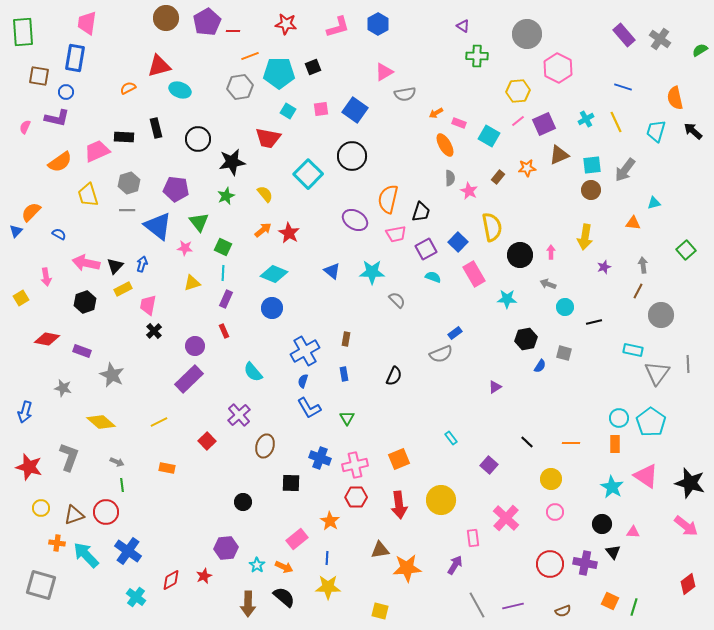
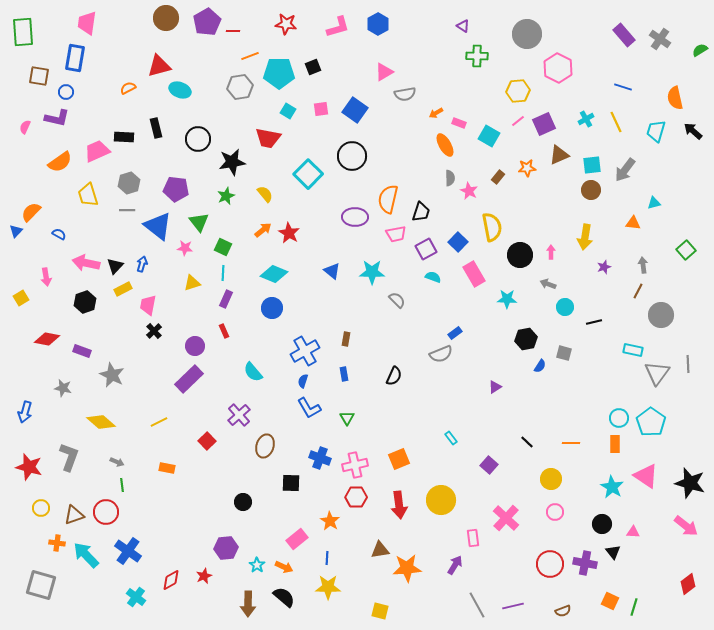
purple ellipse at (355, 220): moved 3 px up; rotated 30 degrees counterclockwise
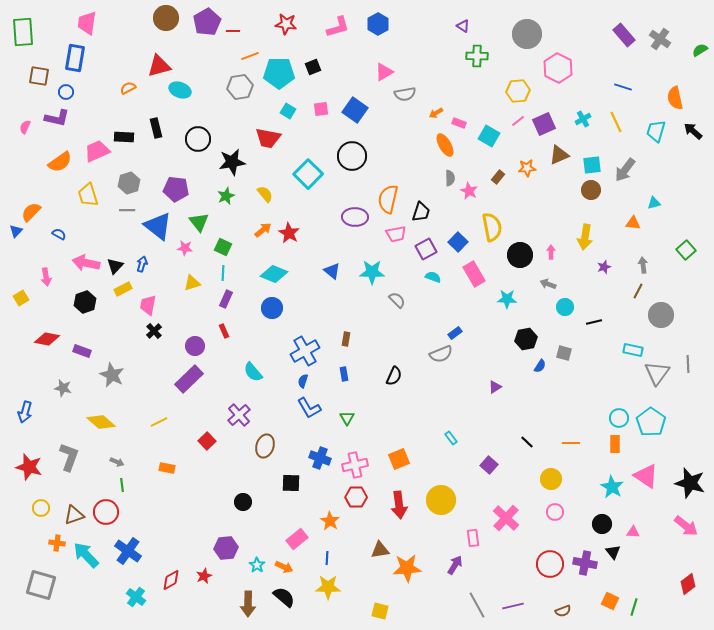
cyan cross at (586, 119): moved 3 px left
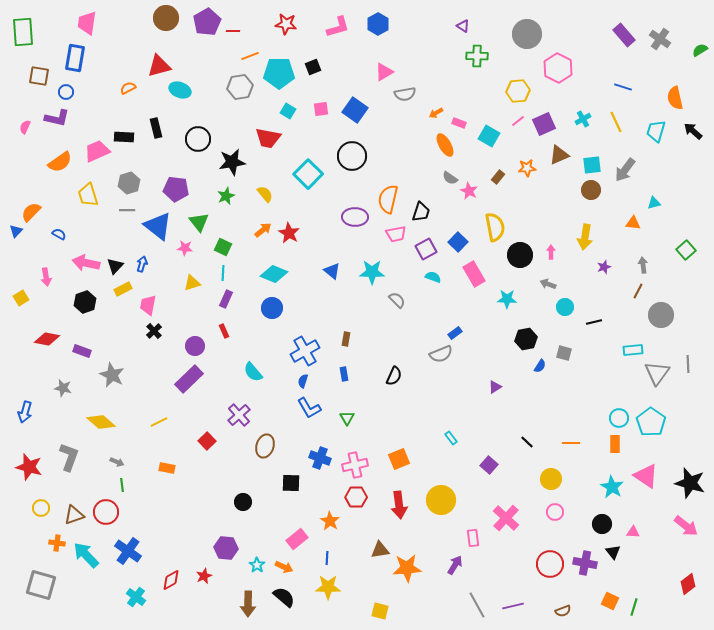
gray semicircle at (450, 178): rotated 126 degrees clockwise
yellow semicircle at (492, 227): moved 3 px right
cyan rectangle at (633, 350): rotated 18 degrees counterclockwise
purple hexagon at (226, 548): rotated 10 degrees clockwise
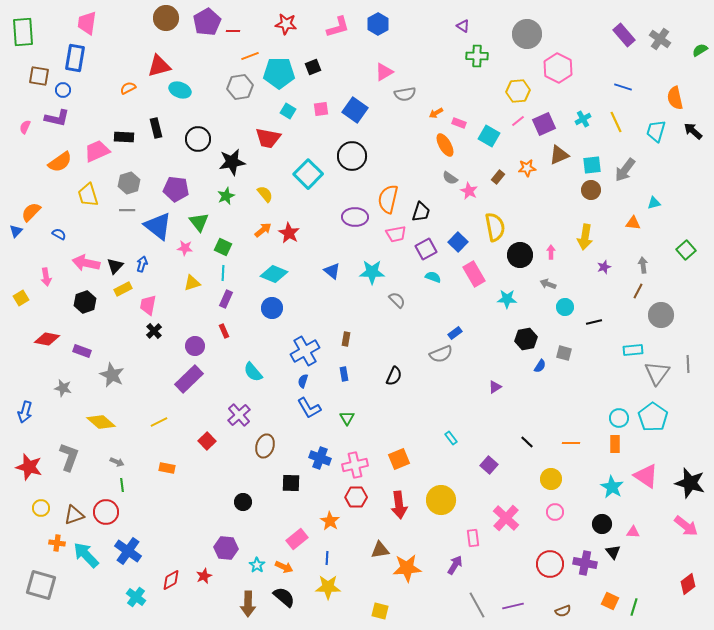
blue circle at (66, 92): moved 3 px left, 2 px up
cyan pentagon at (651, 422): moved 2 px right, 5 px up
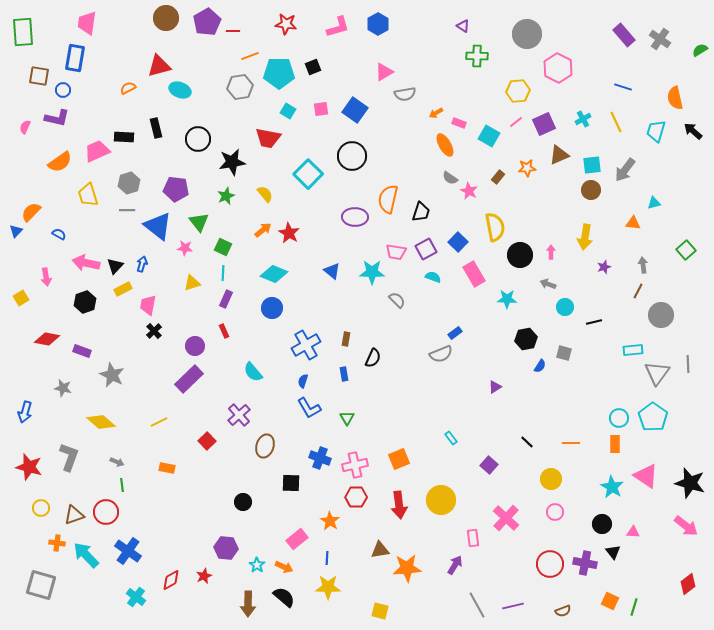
pink line at (518, 121): moved 2 px left, 1 px down
pink trapezoid at (396, 234): moved 18 px down; rotated 20 degrees clockwise
blue cross at (305, 351): moved 1 px right, 6 px up
black semicircle at (394, 376): moved 21 px left, 18 px up
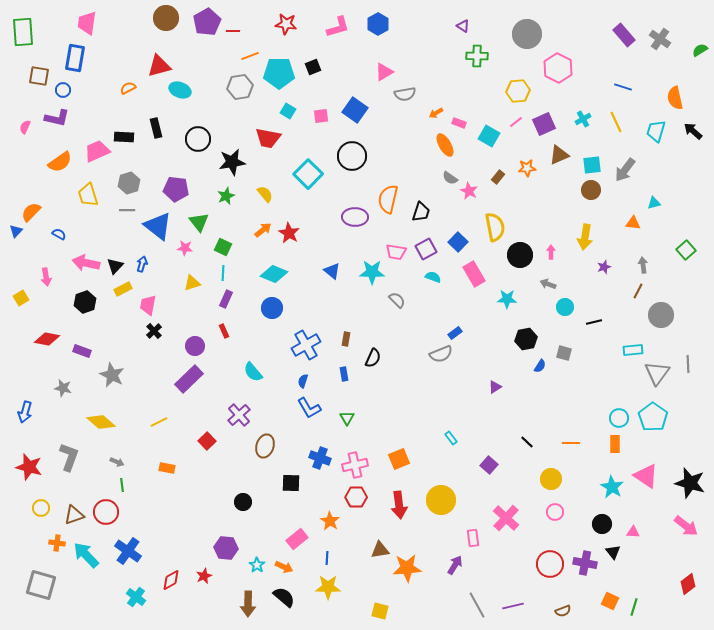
pink square at (321, 109): moved 7 px down
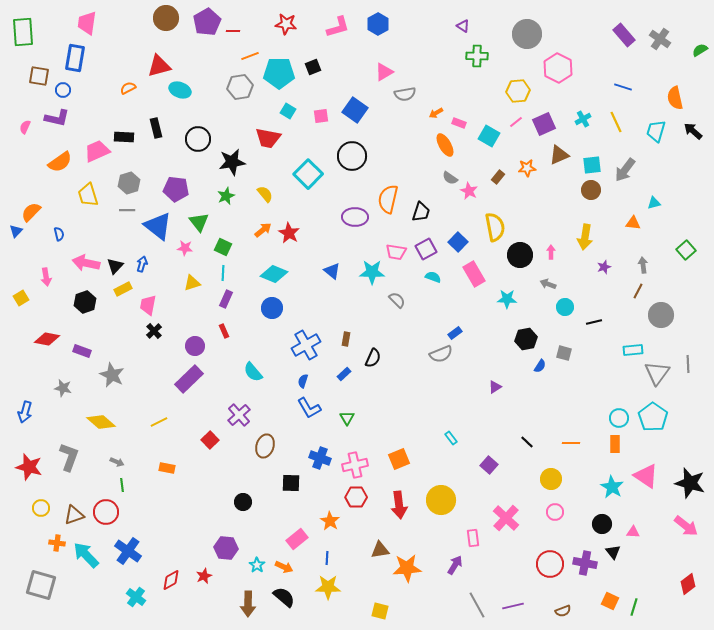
blue semicircle at (59, 234): rotated 48 degrees clockwise
blue rectangle at (344, 374): rotated 56 degrees clockwise
red square at (207, 441): moved 3 px right, 1 px up
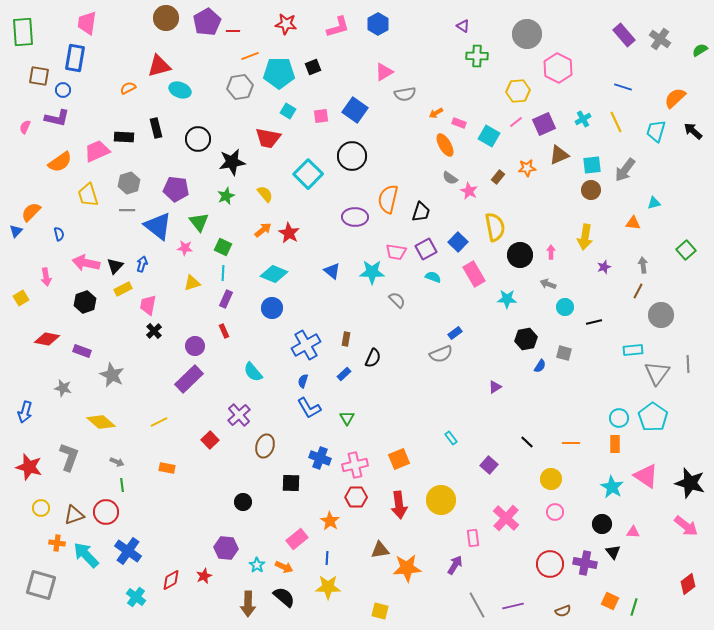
orange semicircle at (675, 98): rotated 60 degrees clockwise
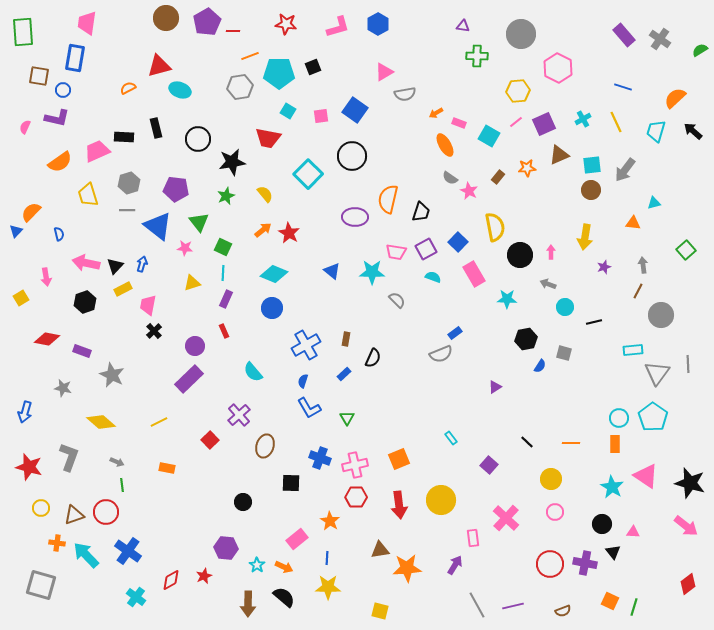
purple triangle at (463, 26): rotated 24 degrees counterclockwise
gray circle at (527, 34): moved 6 px left
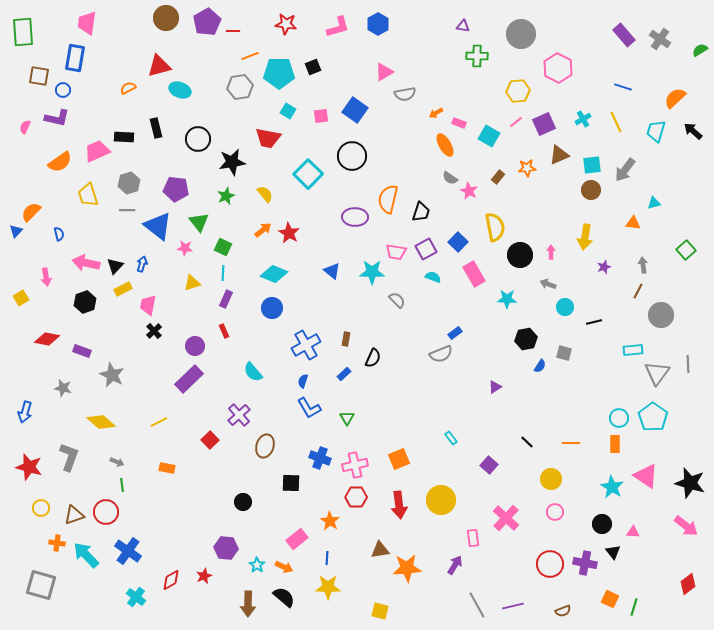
orange square at (610, 601): moved 2 px up
